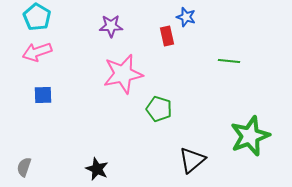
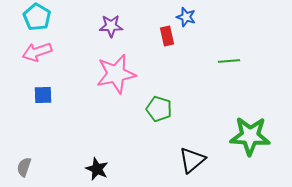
green line: rotated 10 degrees counterclockwise
pink star: moved 7 px left
green star: rotated 24 degrees clockwise
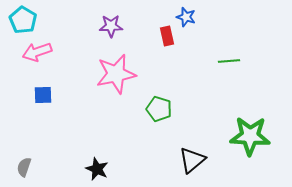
cyan pentagon: moved 14 px left, 3 px down
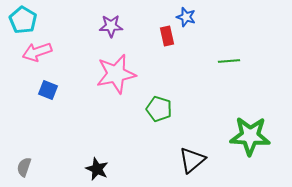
blue square: moved 5 px right, 5 px up; rotated 24 degrees clockwise
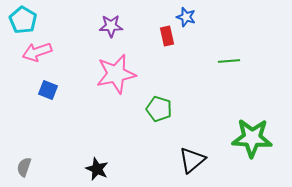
green star: moved 2 px right, 2 px down
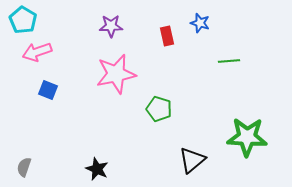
blue star: moved 14 px right, 6 px down
green star: moved 5 px left, 1 px up
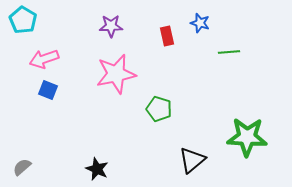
pink arrow: moved 7 px right, 7 px down
green line: moved 9 px up
gray semicircle: moved 2 px left; rotated 30 degrees clockwise
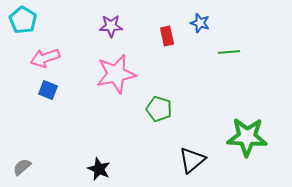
pink arrow: moved 1 px right, 1 px up
black star: moved 2 px right
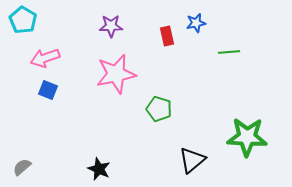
blue star: moved 4 px left; rotated 30 degrees counterclockwise
